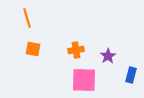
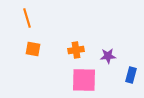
purple star: rotated 28 degrees clockwise
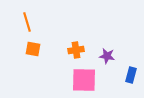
orange line: moved 4 px down
purple star: moved 1 px left; rotated 14 degrees clockwise
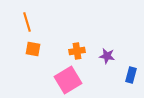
orange cross: moved 1 px right, 1 px down
pink square: moved 16 px left; rotated 32 degrees counterclockwise
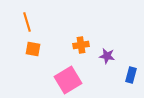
orange cross: moved 4 px right, 6 px up
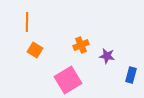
orange line: rotated 18 degrees clockwise
orange cross: rotated 14 degrees counterclockwise
orange square: moved 2 px right, 1 px down; rotated 21 degrees clockwise
